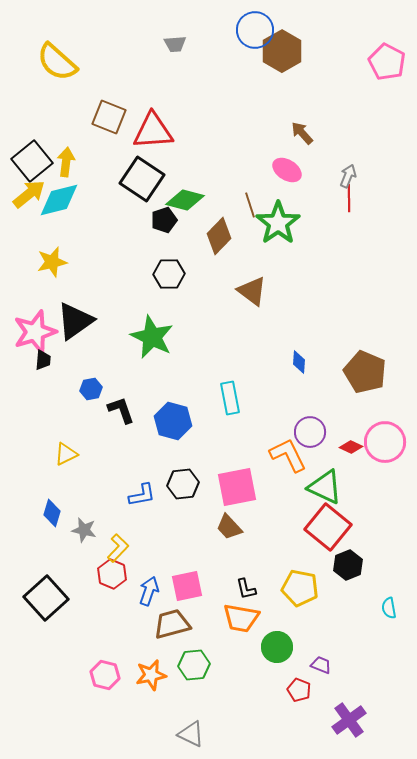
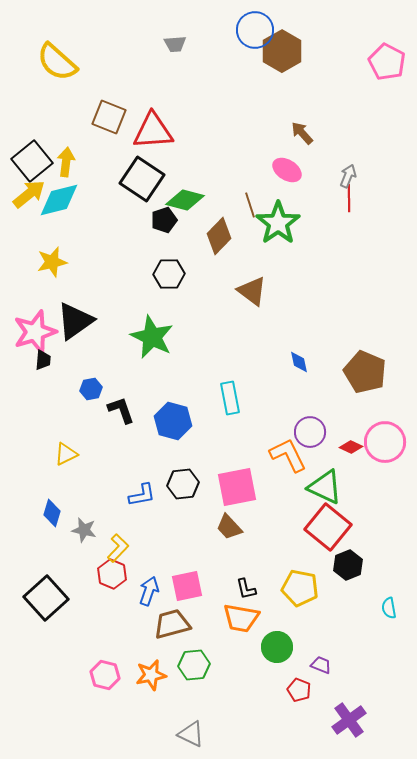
blue diamond at (299, 362): rotated 15 degrees counterclockwise
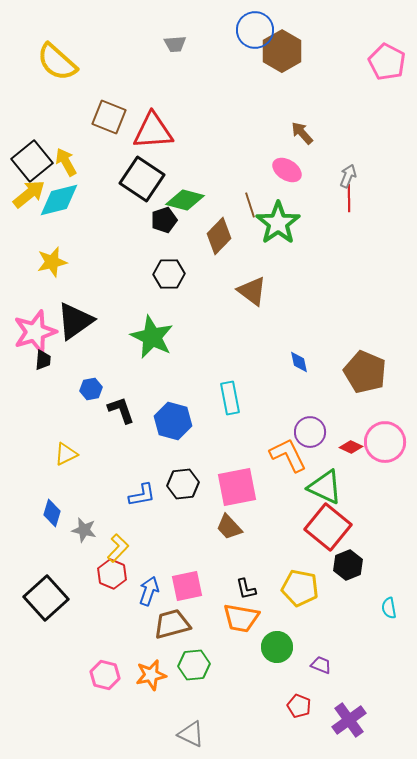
yellow arrow at (66, 162): rotated 36 degrees counterclockwise
red pentagon at (299, 690): moved 16 px down
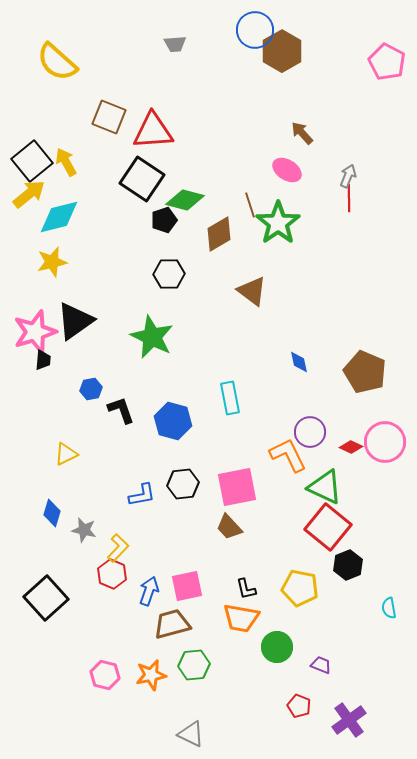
cyan diamond at (59, 200): moved 17 px down
brown diamond at (219, 236): moved 2 px up; rotated 15 degrees clockwise
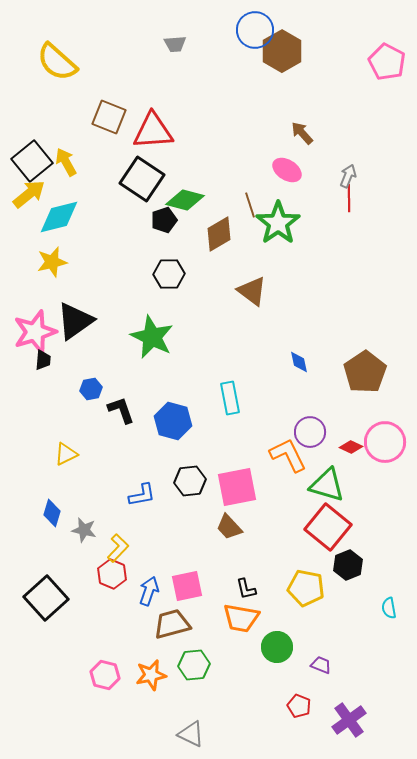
brown pentagon at (365, 372): rotated 15 degrees clockwise
black hexagon at (183, 484): moved 7 px right, 3 px up
green triangle at (325, 487): moved 2 px right, 2 px up; rotated 9 degrees counterclockwise
yellow pentagon at (300, 588): moved 6 px right
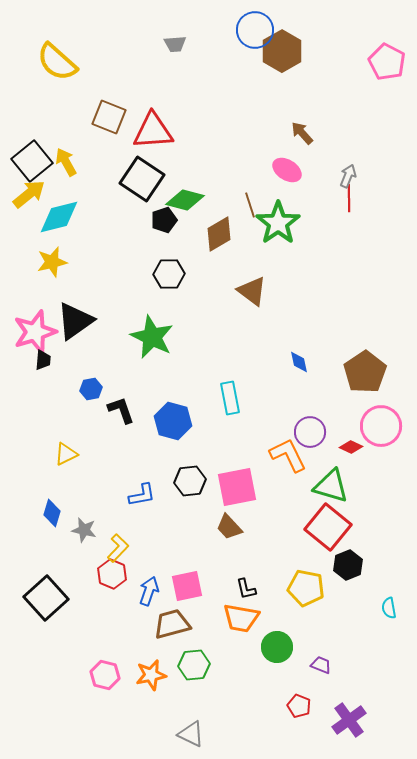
pink circle at (385, 442): moved 4 px left, 16 px up
green triangle at (327, 485): moved 4 px right, 1 px down
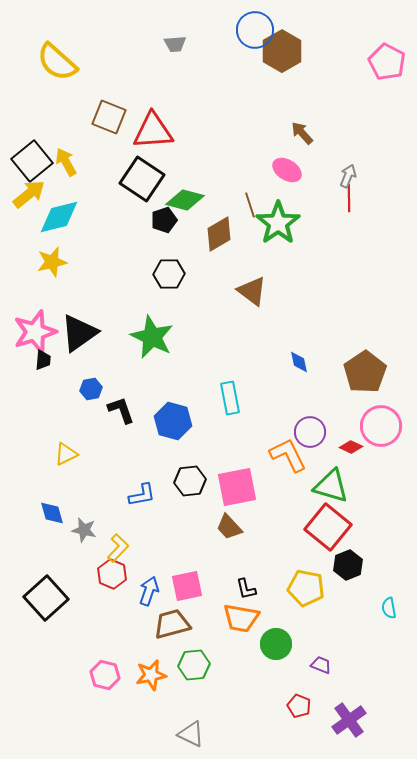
black triangle at (75, 321): moved 4 px right, 12 px down
blue diamond at (52, 513): rotated 32 degrees counterclockwise
green circle at (277, 647): moved 1 px left, 3 px up
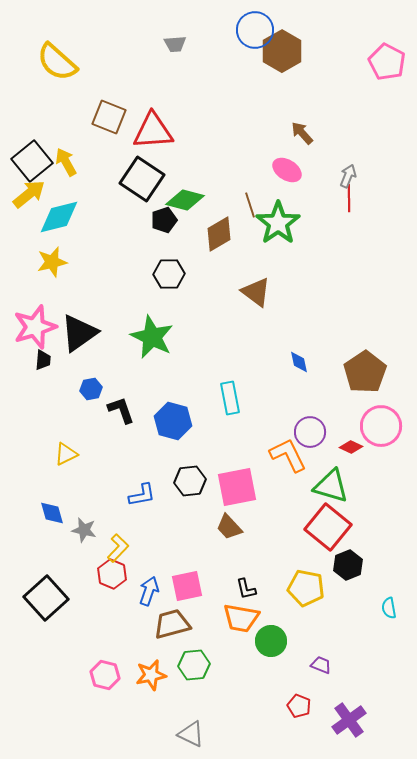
brown triangle at (252, 291): moved 4 px right, 1 px down
pink star at (35, 332): moved 5 px up
green circle at (276, 644): moved 5 px left, 3 px up
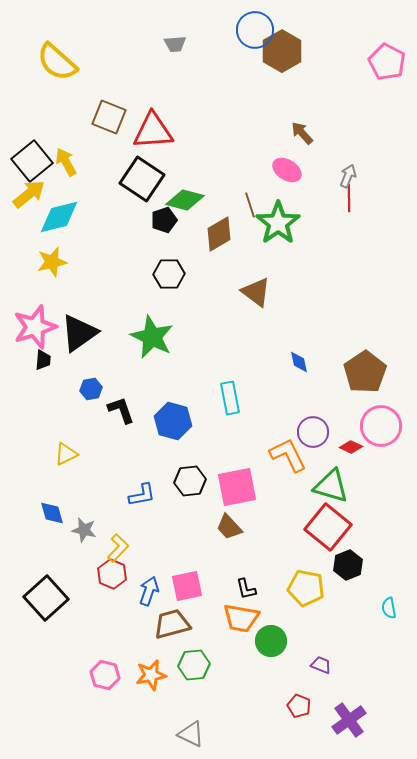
purple circle at (310, 432): moved 3 px right
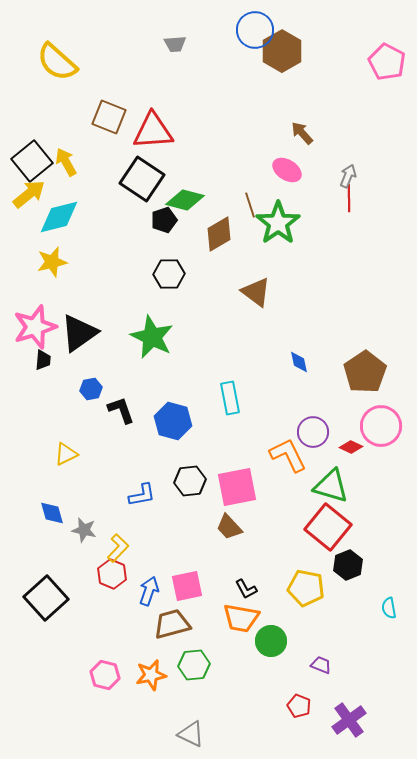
black L-shape at (246, 589): rotated 15 degrees counterclockwise
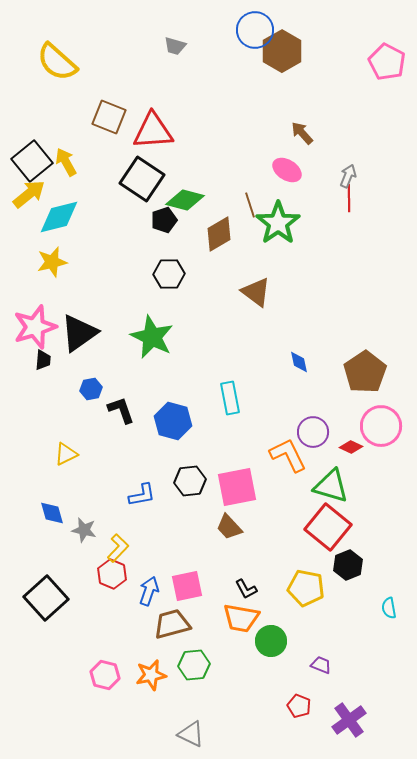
gray trapezoid at (175, 44): moved 2 px down; rotated 20 degrees clockwise
